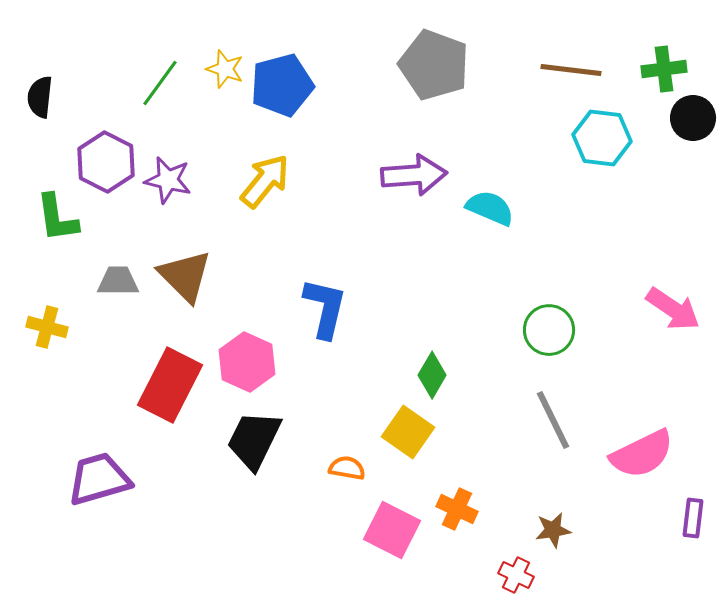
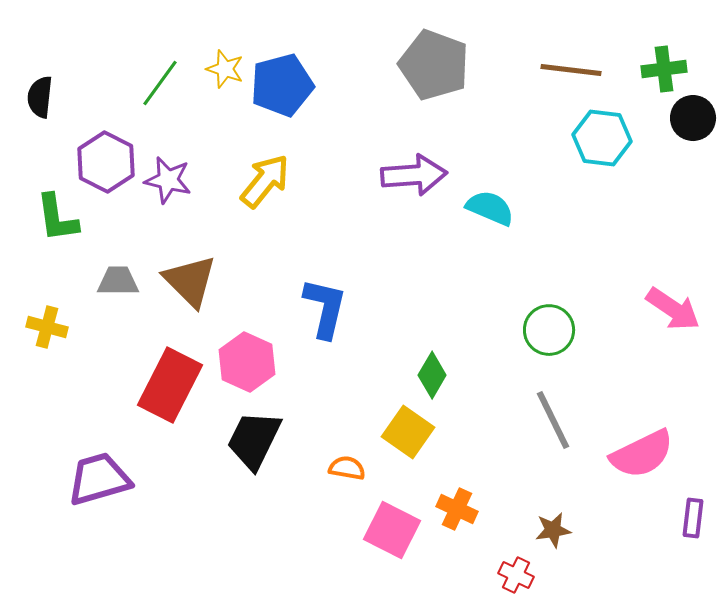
brown triangle: moved 5 px right, 5 px down
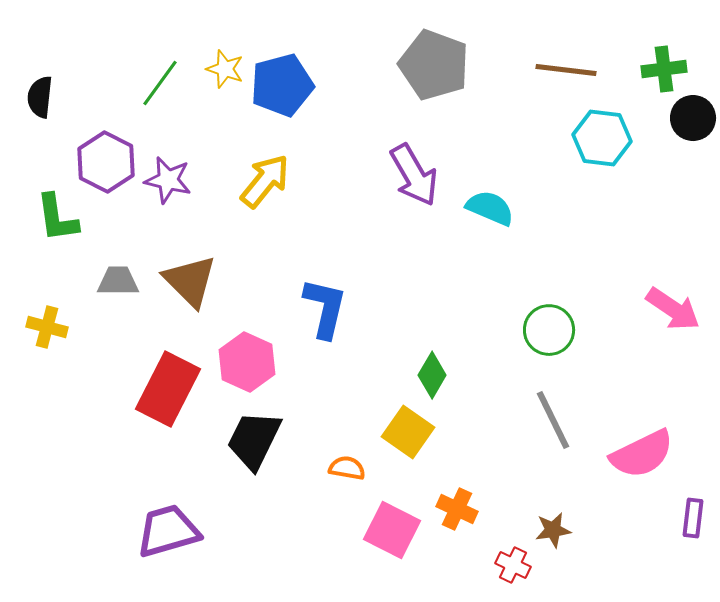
brown line: moved 5 px left
purple arrow: rotated 64 degrees clockwise
red rectangle: moved 2 px left, 4 px down
purple trapezoid: moved 69 px right, 52 px down
red cross: moved 3 px left, 10 px up
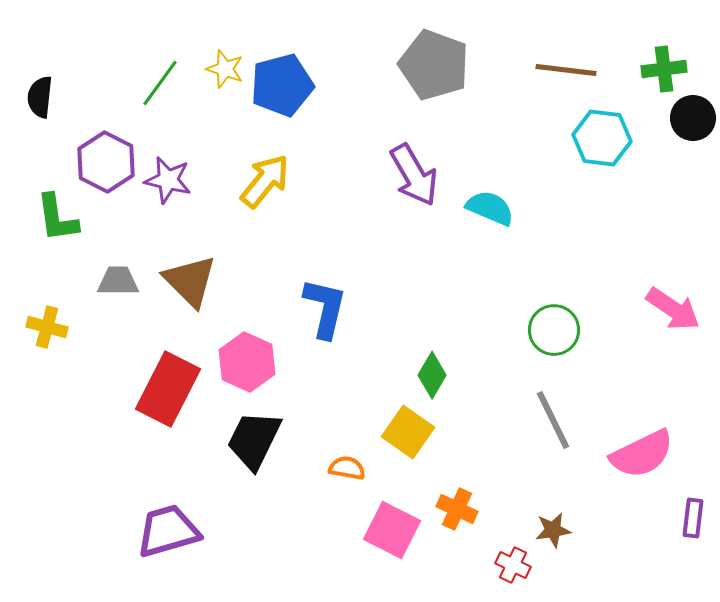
green circle: moved 5 px right
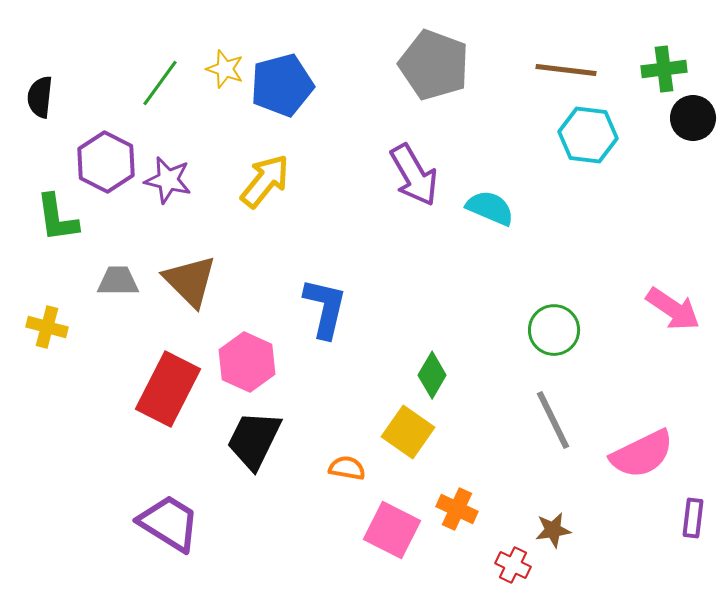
cyan hexagon: moved 14 px left, 3 px up
purple trapezoid: moved 1 px right, 8 px up; rotated 48 degrees clockwise
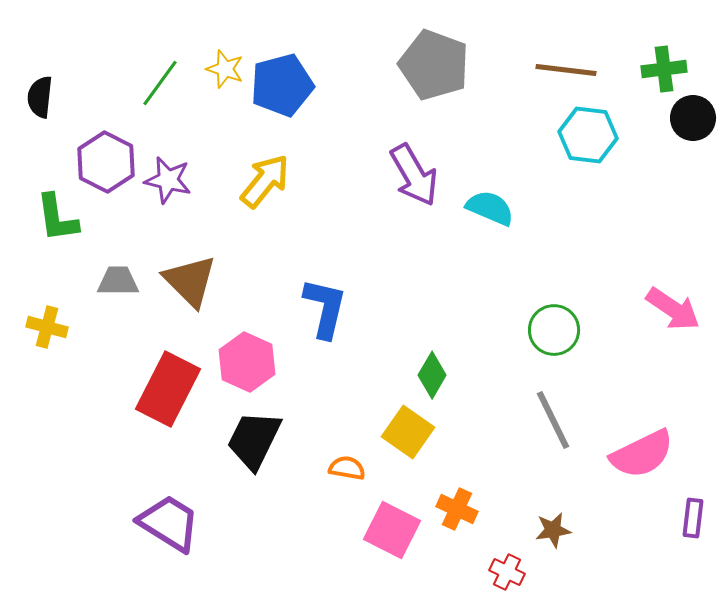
red cross: moved 6 px left, 7 px down
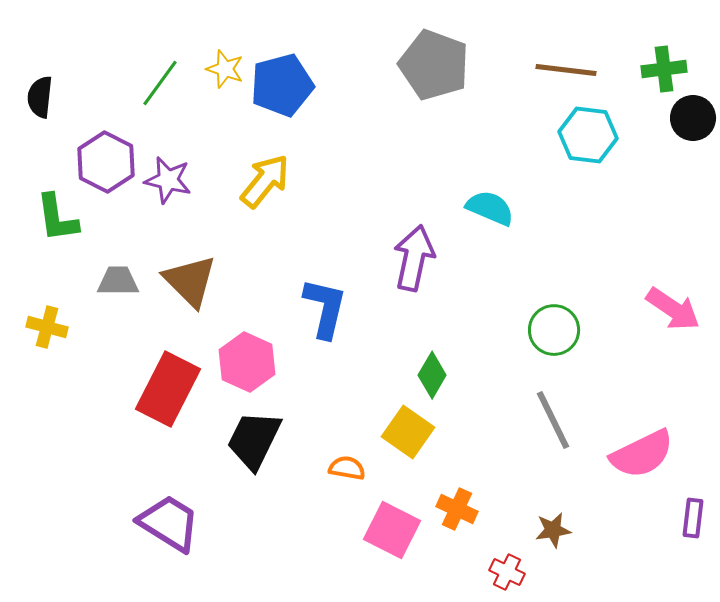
purple arrow: moved 83 px down; rotated 138 degrees counterclockwise
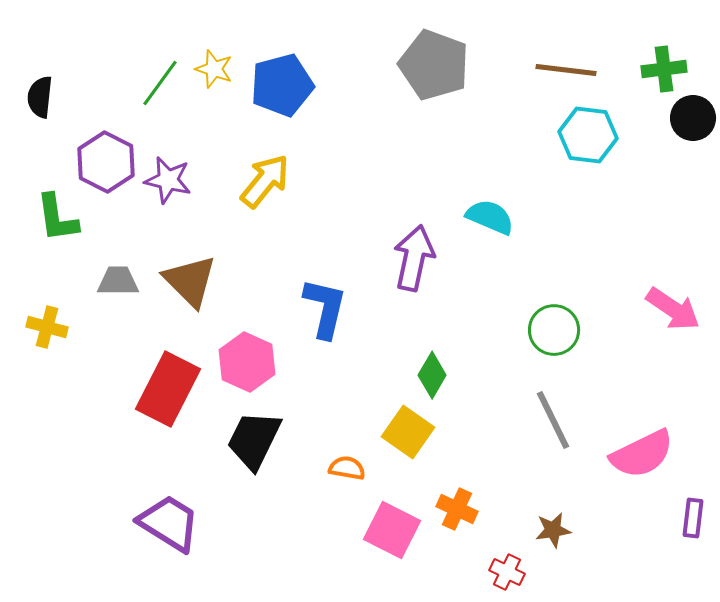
yellow star: moved 11 px left
cyan semicircle: moved 9 px down
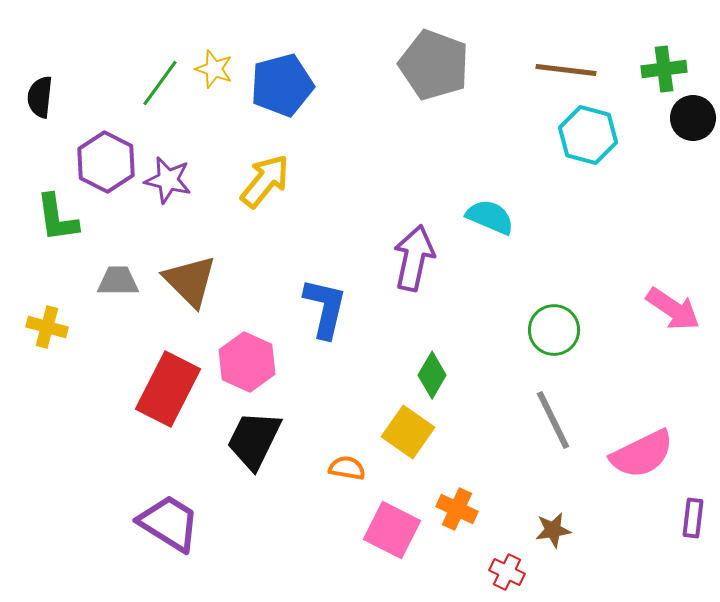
cyan hexagon: rotated 8 degrees clockwise
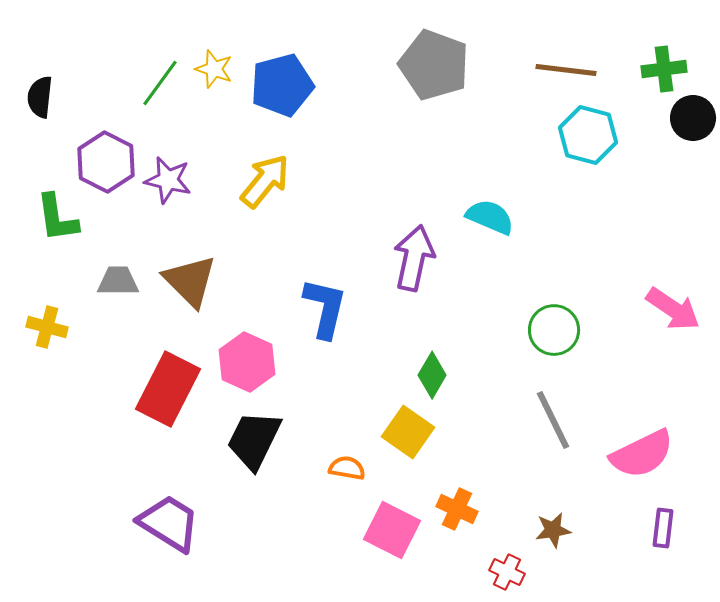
purple rectangle: moved 30 px left, 10 px down
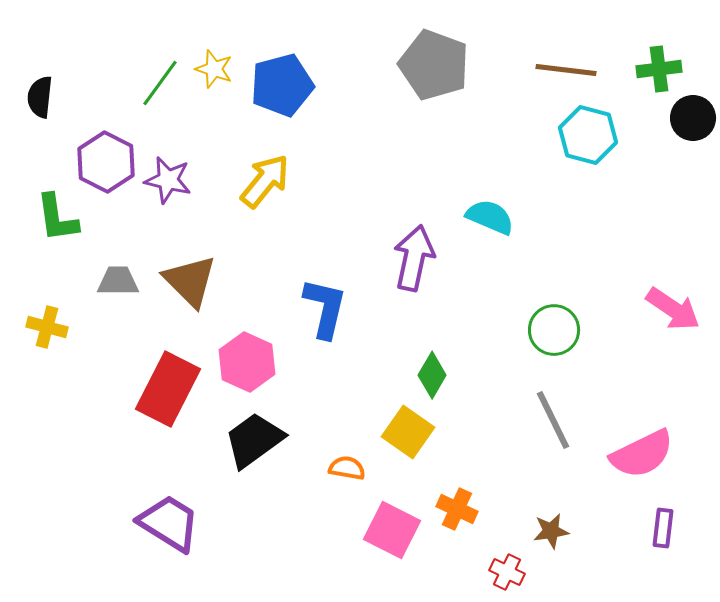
green cross: moved 5 px left
black trapezoid: rotated 28 degrees clockwise
brown star: moved 2 px left, 1 px down
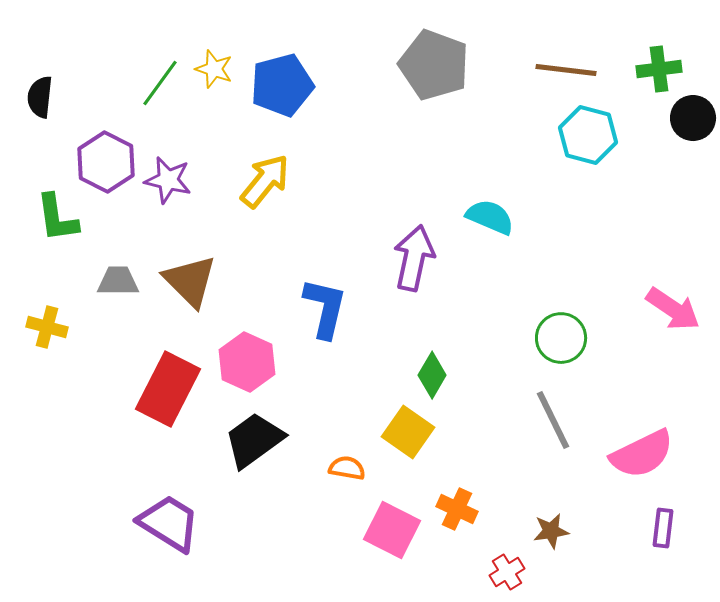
green circle: moved 7 px right, 8 px down
red cross: rotated 32 degrees clockwise
